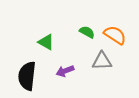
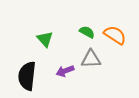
green triangle: moved 1 px left, 3 px up; rotated 18 degrees clockwise
gray triangle: moved 11 px left, 2 px up
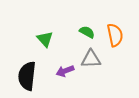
orange semicircle: rotated 45 degrees clockwise
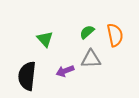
green semicircle: rotated 70 degrees counterclockwise
